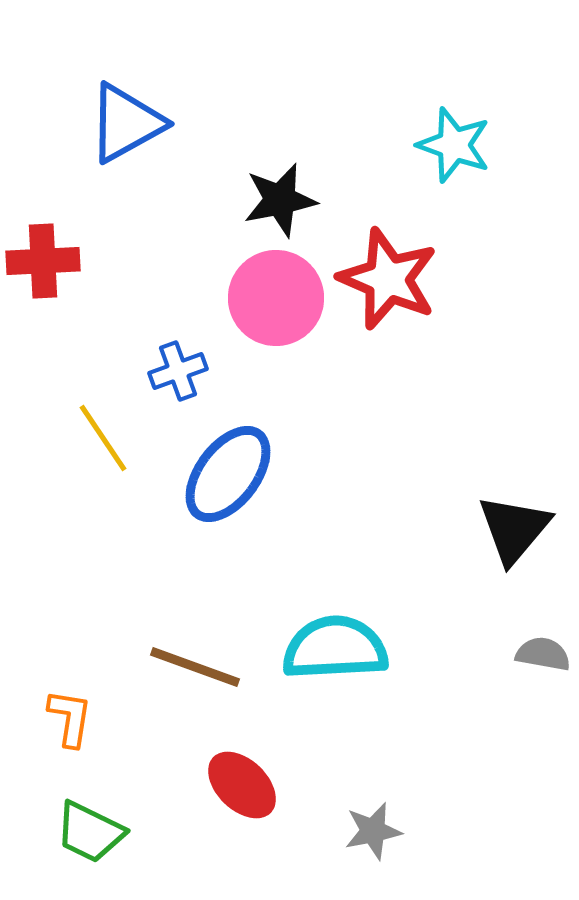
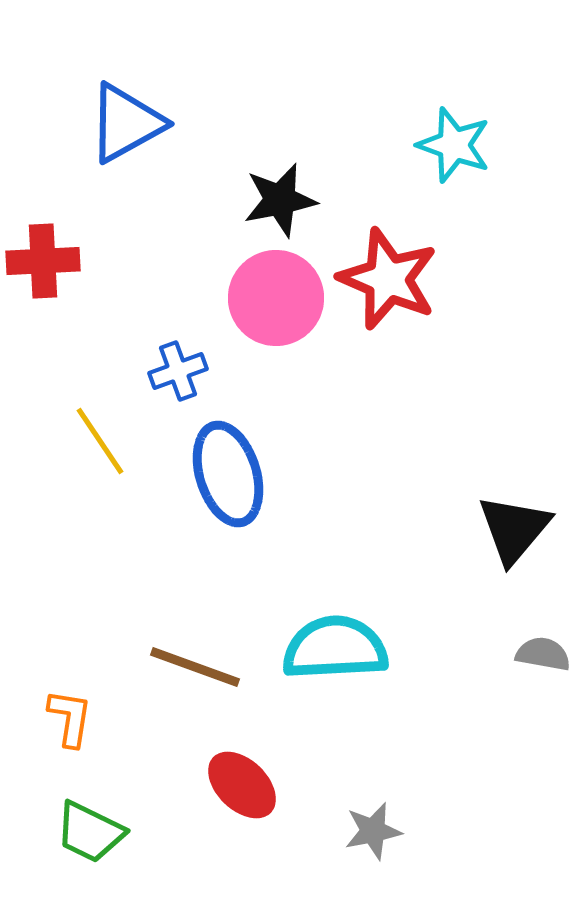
yellow line: moved 3 px left, 3 px down
blue ellipse: rotated 54 degrees counterclockwise
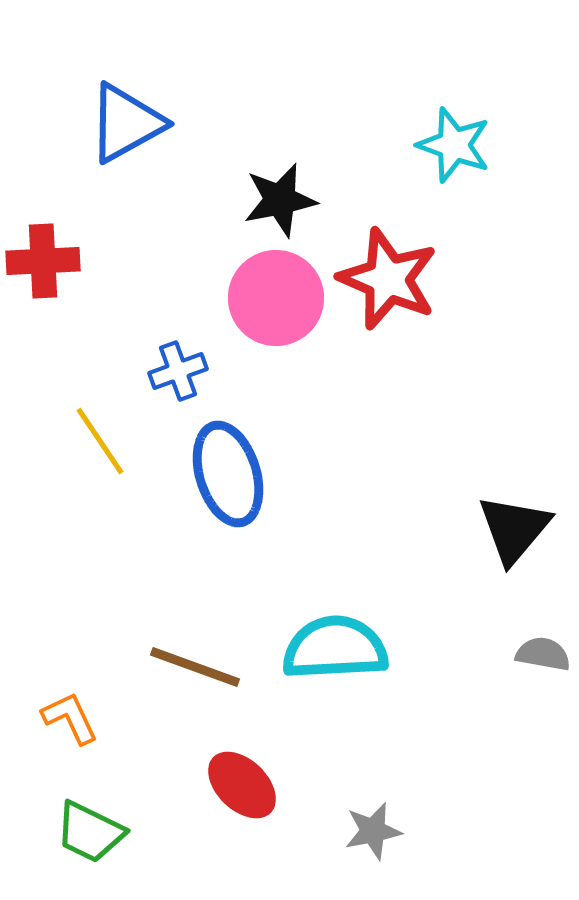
orange L-shape: rotated 34 degrees counterclockwise
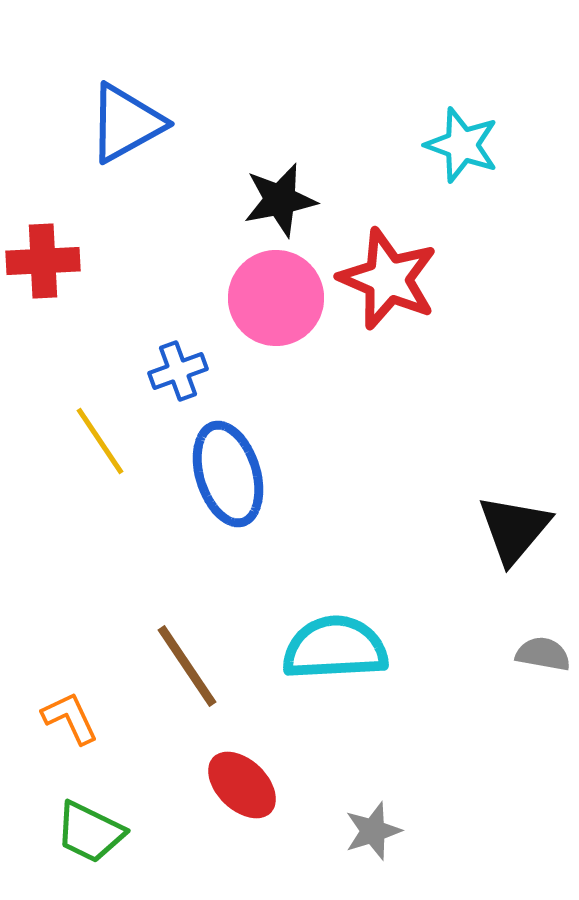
cyan star: moved 8 px right
brown line: moved 8 px left, 1 px up; rotated 36 degrees clockwise
gray star: rotated 6 degrees counterclockwise
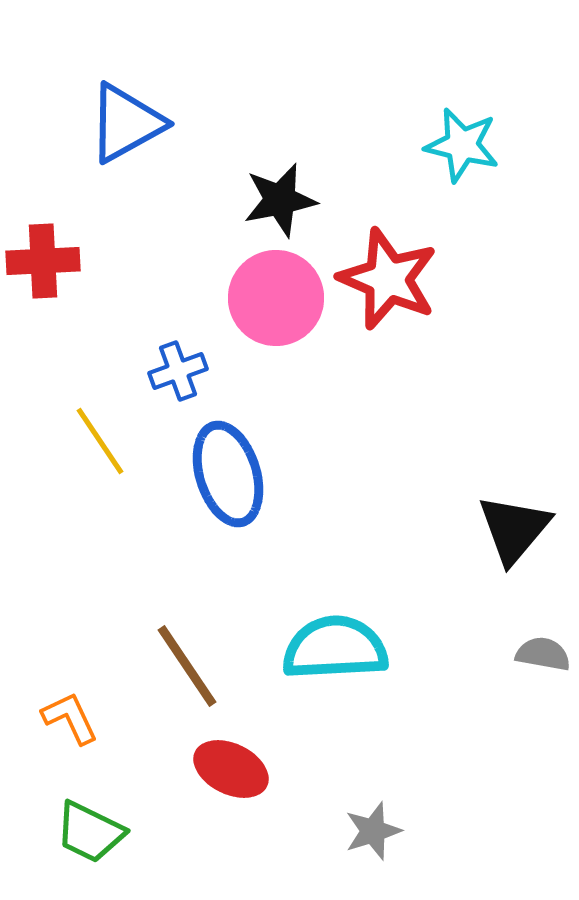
cyan star: rotated 6 degrees counterclockwise
red ellipse: moved 11 px left, 16 px up; rotated 18 degrees counterclockwise
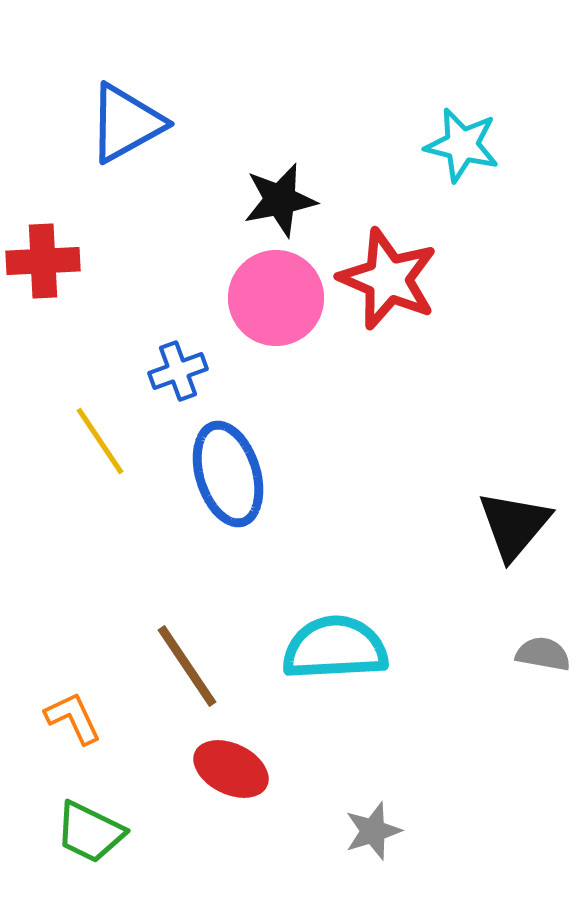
black triangle: moved 4 px up
orange L-shape: moved 3 px right
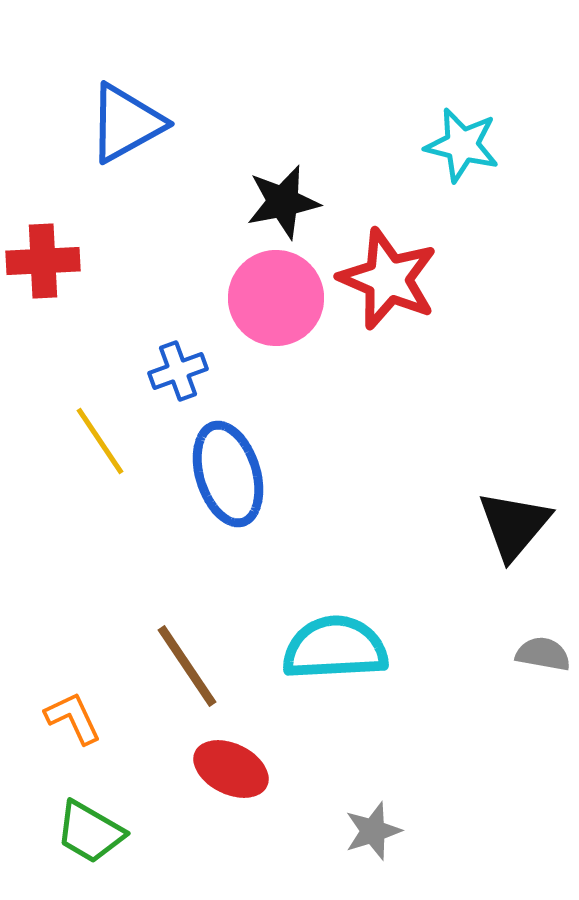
black star: moved 3 px right, 2 px down
green trapezoid: rotated 4 degrees clockwise
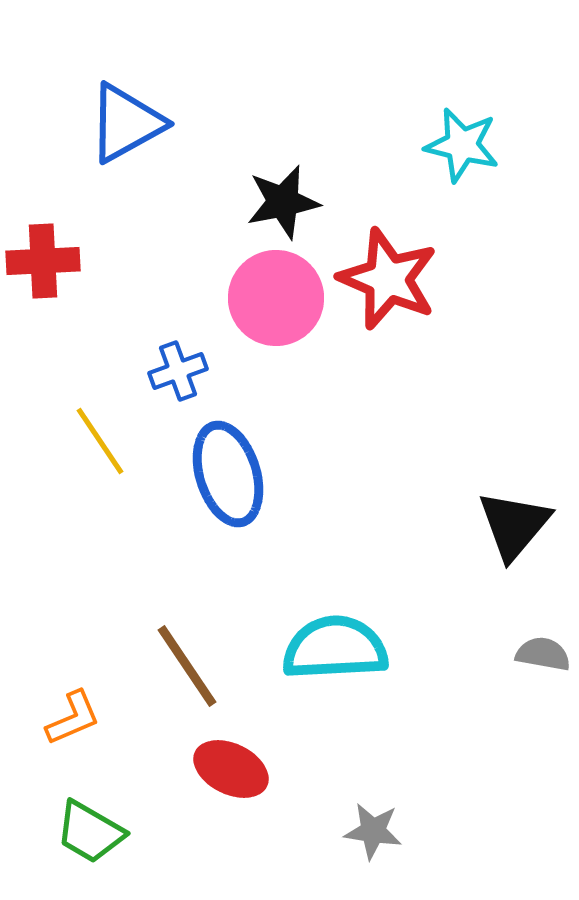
orange L-shape: rotated 92 degrees clockwise
gray star: rotated 26 degrees clockwise
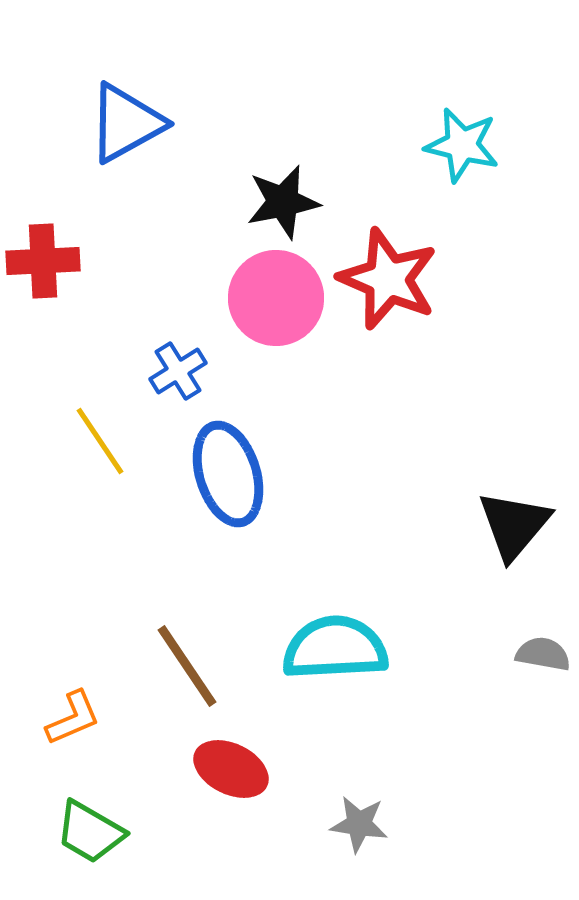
blue cross: rotated 12 degrees counterclockwise
gray star: moved 14 px left, 7 px up
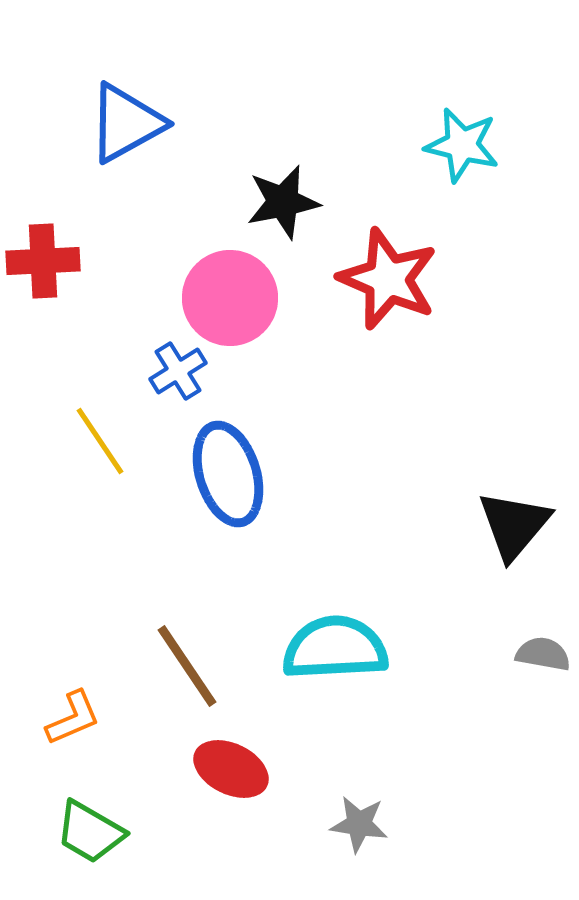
pink circle: moved 46 px left
